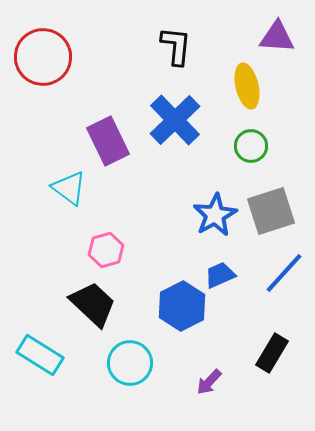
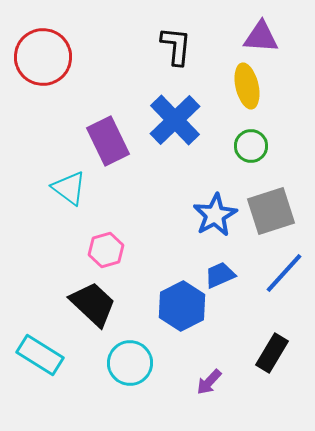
purple triangle: moved 16 px left
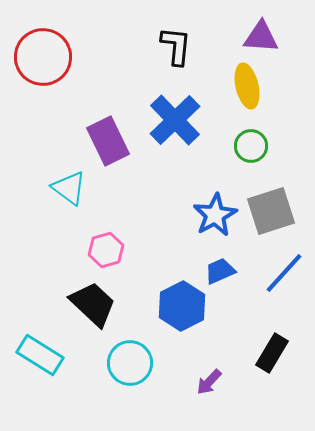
blue trapezoid: moved 4 px up
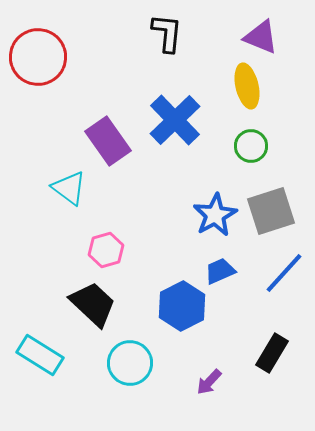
purple triangle: rotated 18 degrees clockwise
black L-shape: moved 9 px left, 13 px up
red circle: moved 5 px left
purple rectangle: rotated 9 degrees counterclockwise
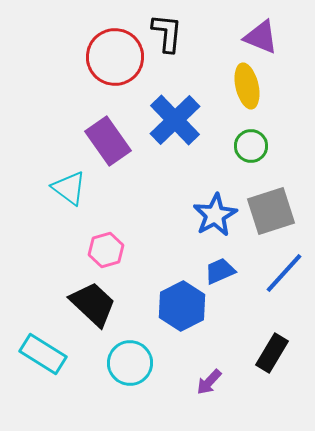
red circle: moved 77 px right
cyan rectangle: moved 3 px right, 1 px up
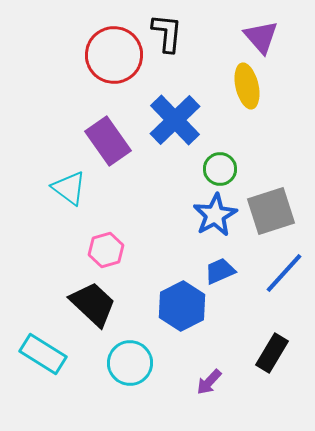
purple triangle: rotated 27 degrees clockwise
red circle: moved 1 px left, 2 px up
green circle: moved 31 px left, 23 px down
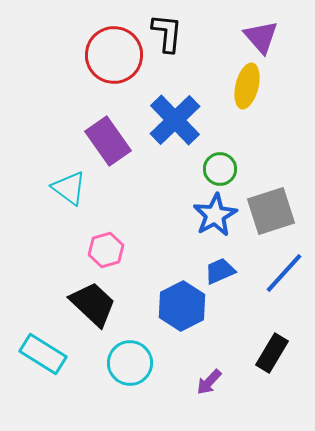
yellow ellipse: rotated 27 degrees clockwise
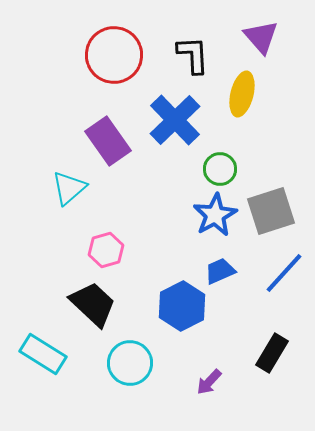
black L-shape: moved 26 px right, 22 px down; rotated 9 degrees counterclockwise
yellow ellipse: moved 5 px left, 8 px down
cyan triangle: rotated 42 degrees clockwise
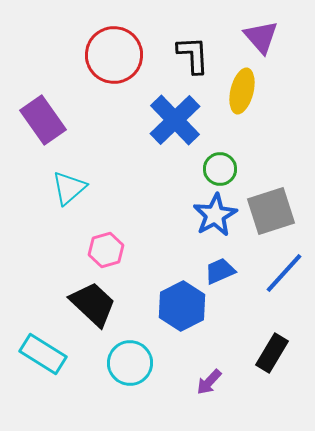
yellow ellipse: moved 3 px up
purple rectangle: moved 65 px left, 21 px up
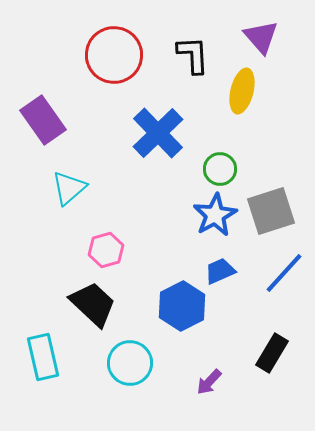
blue cross: moved 17 px left, 13 px down
cyan rectangle: moved 3 px down; rotated 45 degrees clockwise
